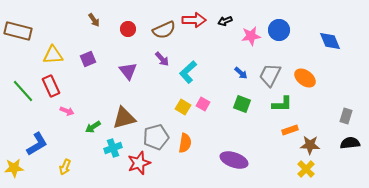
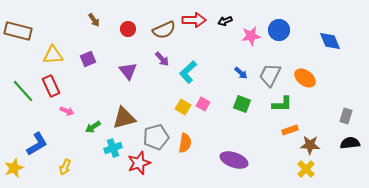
yellow star: rotated 18 degrees counterclockwise
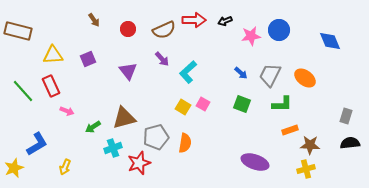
purple ellipse: moved 21 px right, 2 px down
yellow cross: rotated 30 degrees clockwise
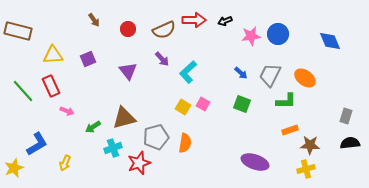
blue circle: moved 1 px left, 4 px down
green L-shape: moved 4 px right, 3 px up
yellow arrow: moved 4 px up
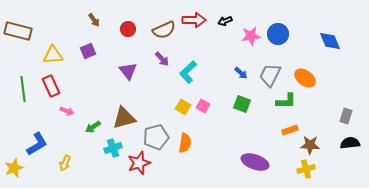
purple square: moved 8 px up
green line: moved 2 px up; rotated 35 degrees clockwise
pink square: moved 2 px down
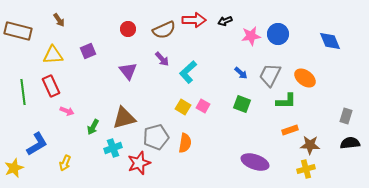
brown arrow: moved 35 px left
green line: moved 3 px down
green arrow: rotated 28 degrees counterclockwise
